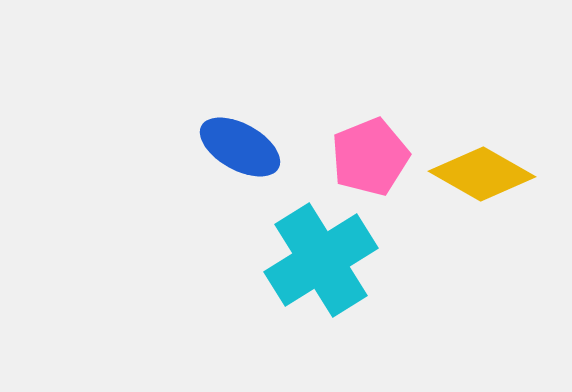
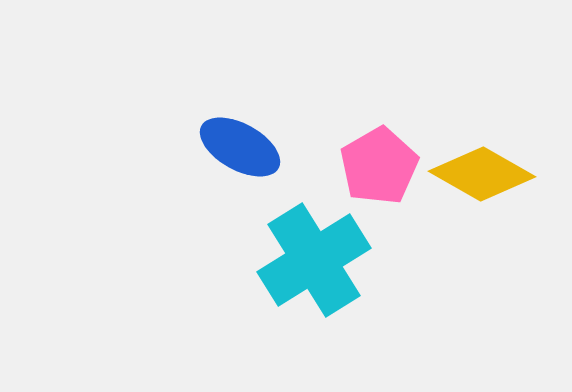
pink pentagon: moved 9 px right, 9 px down; rotated 8 degrees counterclockwise
cyan cross: moved 7 px left
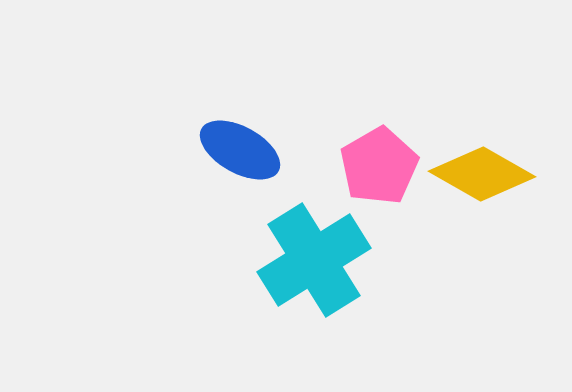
blue ellipse: moved 3 px down
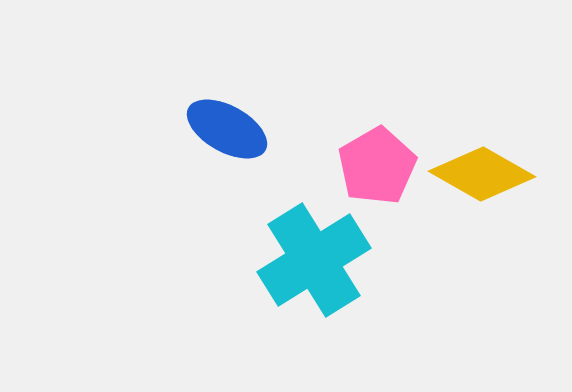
blue ellipse: moved 13 px left, 21 px up
pink pentagon: moved 2 px left
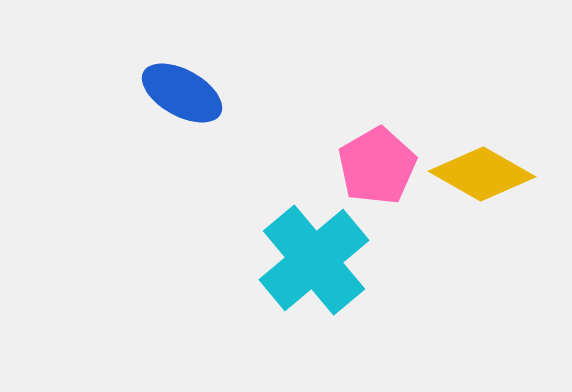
blue ellipse: moved 45 px left, 36 px up
cyan cross: rotated 8 degrees counterclockwise
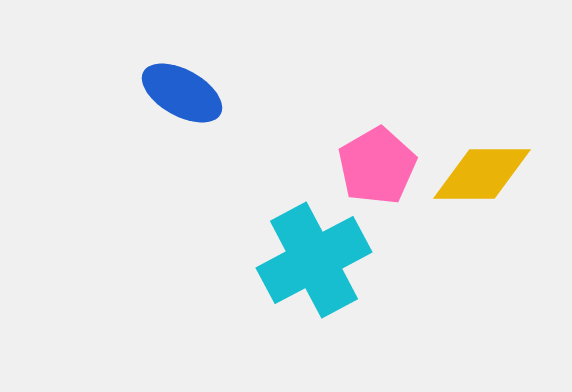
yellow diamond: rotated 30 degrees counterclockwise
cyan cross: rotated 12 degrees clockwise
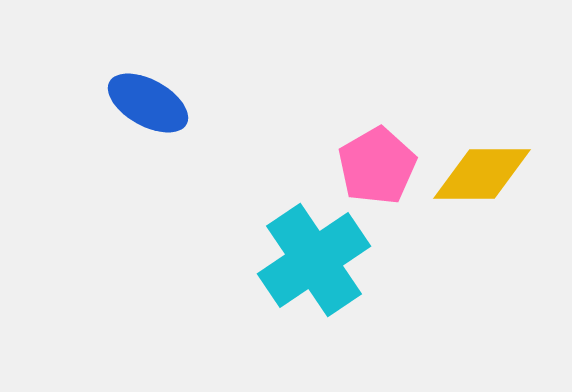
blue ellipse: moved 34 px left, 10 px down
cyan cross: rotated 6 degrees counterclockwise
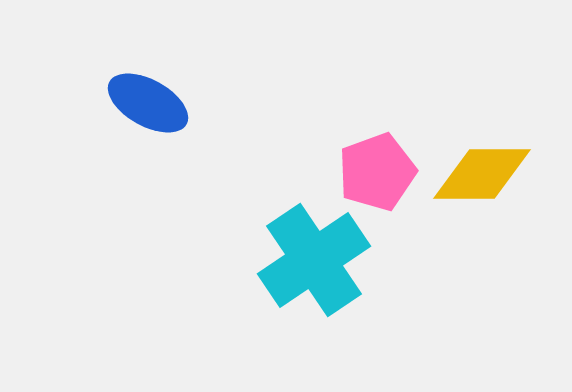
pink pentagon: moved 6 px down; rotated 10 degrees clockwise
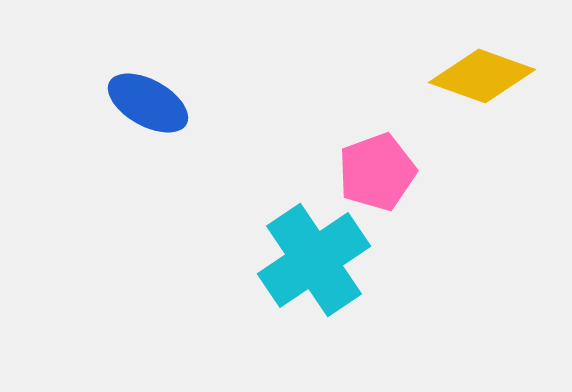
yellow diamond: moved 98 px up; rotated 20 degrees clockwise
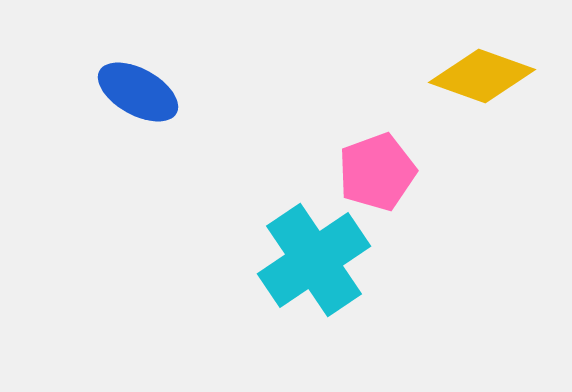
blue ellipse: moved 10 px left, 11 px up
